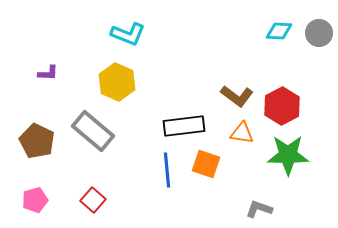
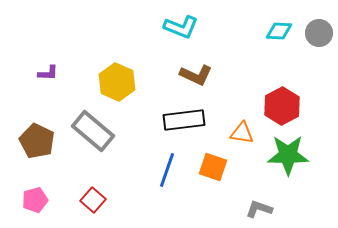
cyan L-shape: moved 53 px right, 7 px up
brown L-shape: moved 41 px left, 21 px up; rotated 12 degrees counterclockwise
black rectangle: moved 6 px up
orange square: moved 7 px right, 3 px down
blue line: rotated 24 degrees clockwise
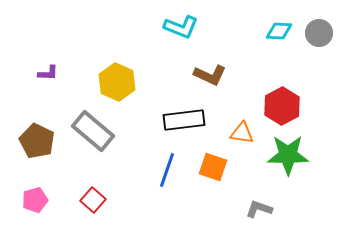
brown L-shape: moved 14 px right
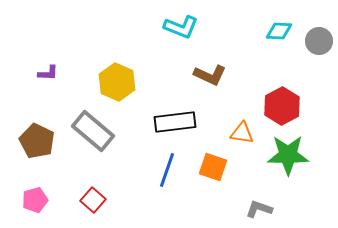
gray circle: moved 8 px down
black rectangle: moved 9 px left, 2 px down
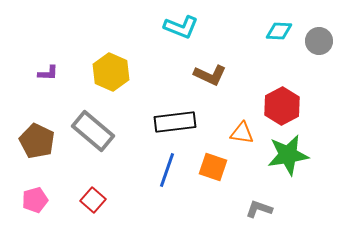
yellow hexagon: moved 6 px left, 10 px up
green star: rotated 9 degrees counterclockwise
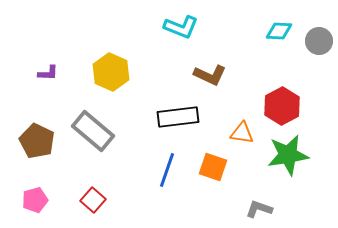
black rectangle: moved 3 px right, 5 px up
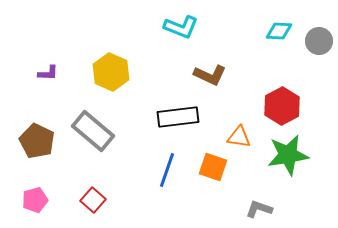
orange triangle: moved 3 px left, 4 px down
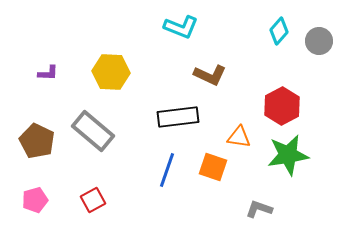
cyan diamond: rotated 52 degrees counterclockwise
yellow hexagon: rotated 21 degrees counterclockwise
red square: rotated 20 degrees clockwise
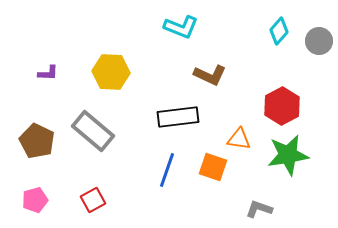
orange triangle: moved 2 px down
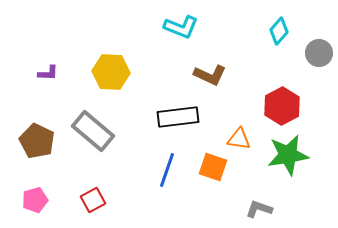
gray circle: moved 12 px down
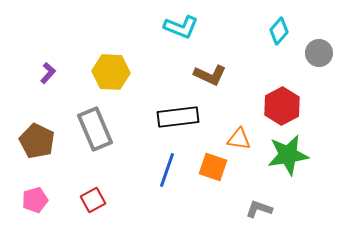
purple L-shape: rotated 50 degrees counterclockwise
gray rectangle: moved 2 px right, 2 px up; rotated 27 degrees clockwise
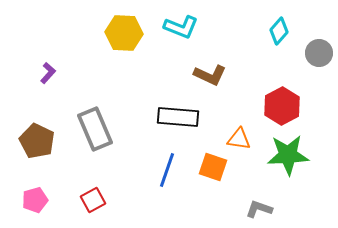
yellow hexagon: moved 13 px right, 39 px up
black rectangle: rotated 12 degrees clockwise
green star: rotated 6 degrees clockwise
